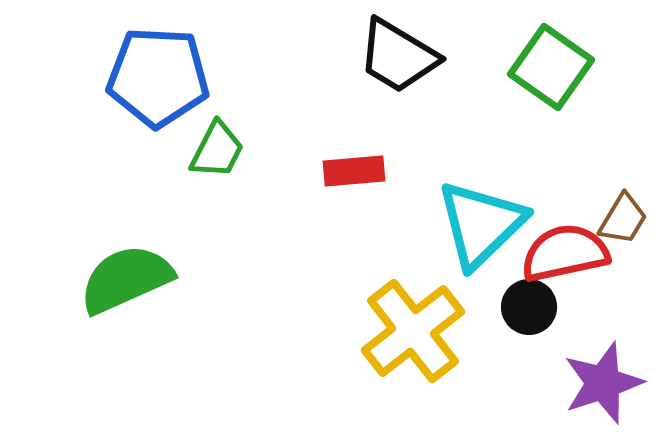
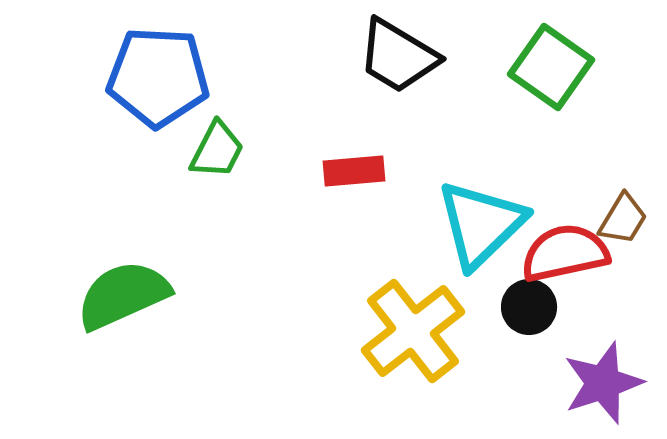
green semicircle: moved 3 px left, 16 px down
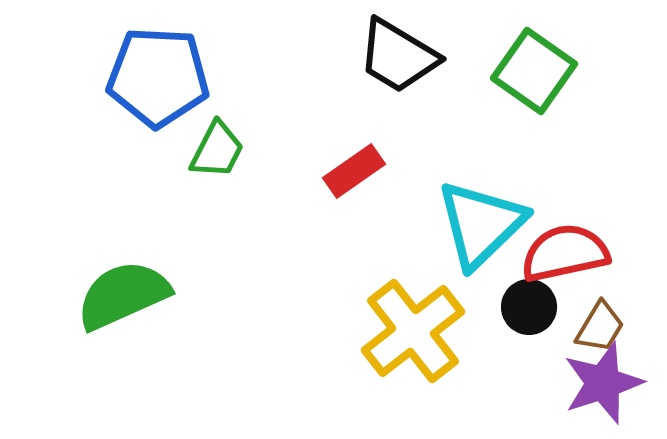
green square: moved 17 px left, 4 px down
red rectangle: rotated 30 degrees counterclockwise
brown trapezoid: moved 23 px left, 108 px down
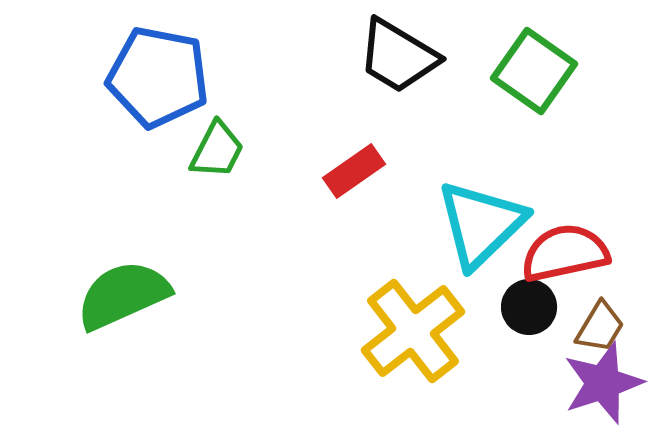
blue pentagon: rotated 8 degrees clockwise
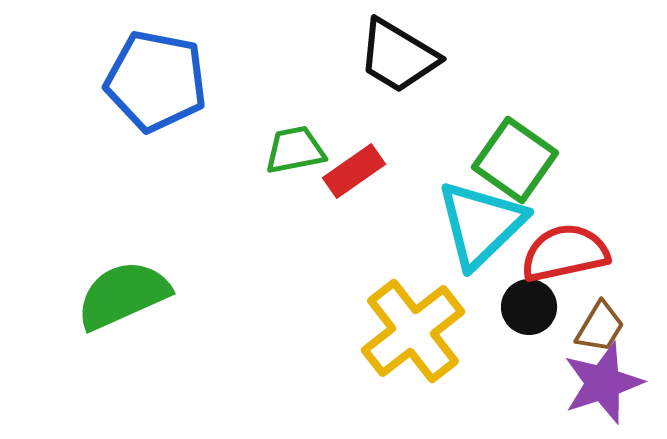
green square: moved 19 px left, 89 px down
blue pentagon: moved 2 px left, 4 px down
green trapezoid: moved 78 px right; rotated 128 degrees counterclockwise
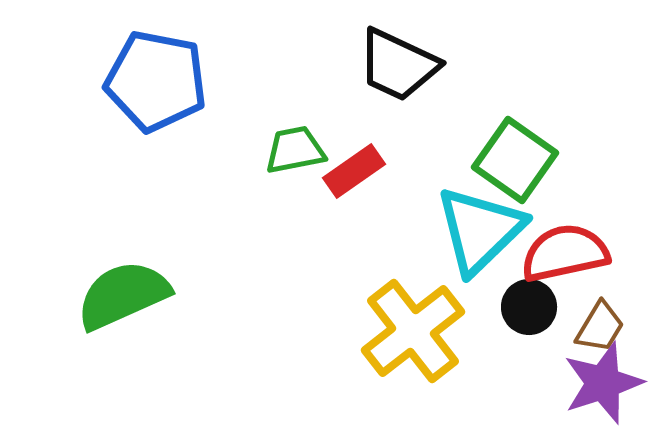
black trapezoid: moved 9 px down; rotated 6 degrees counterclockwise
cyan triangle: moved 1 px left, 6 px down
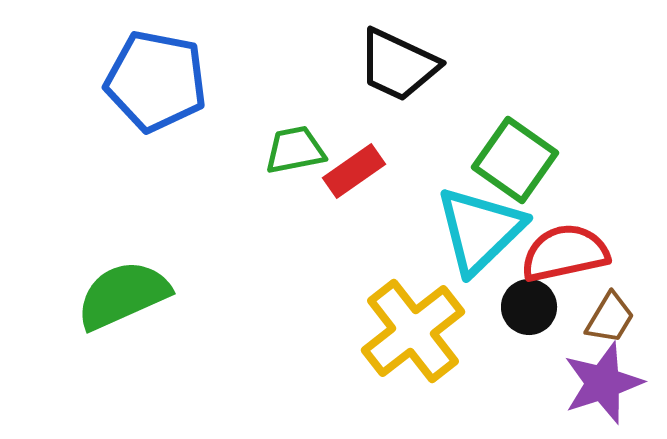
brown trapezoid: moved 10 px right, 9 px up
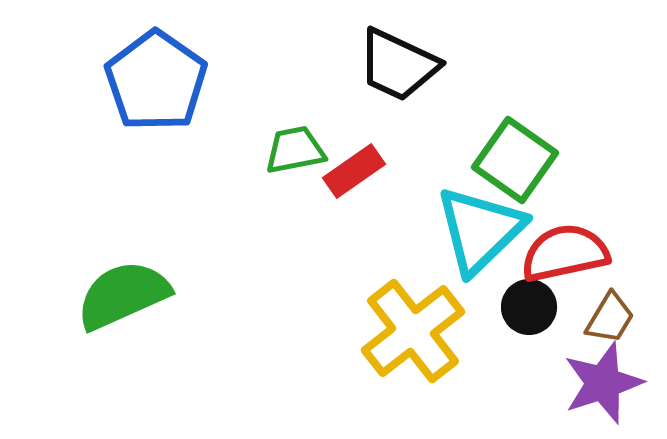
blue pentagon: rotated 24 degrees clockwise
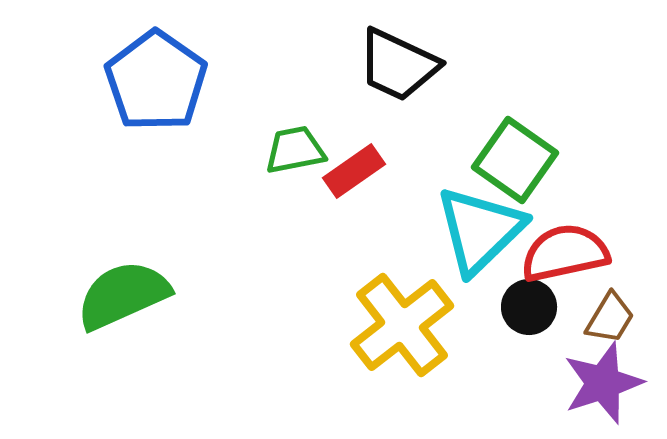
yellow cross: moved 11 px left, 6 px up
